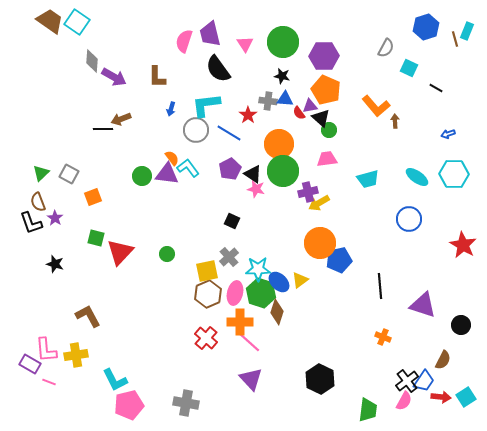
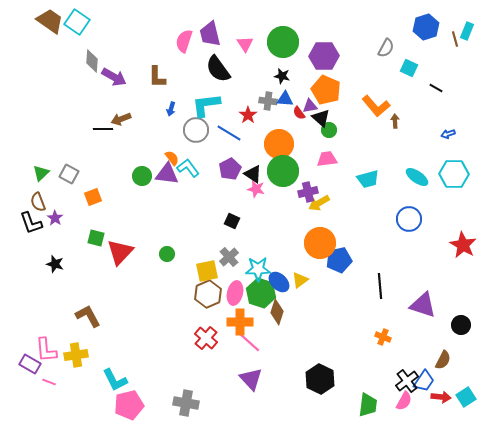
green trapezoid at (368, 410): moved 5 px up
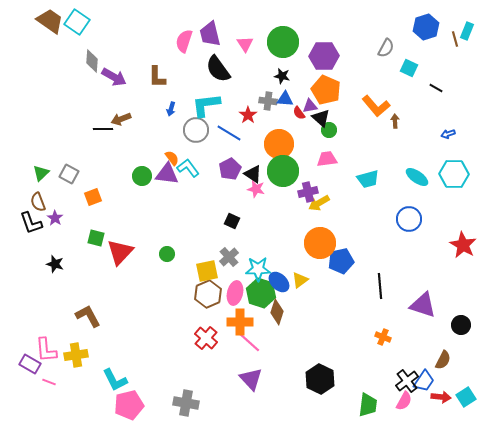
blue pentagon at (339, 260): moved 2 px right, 1 px down
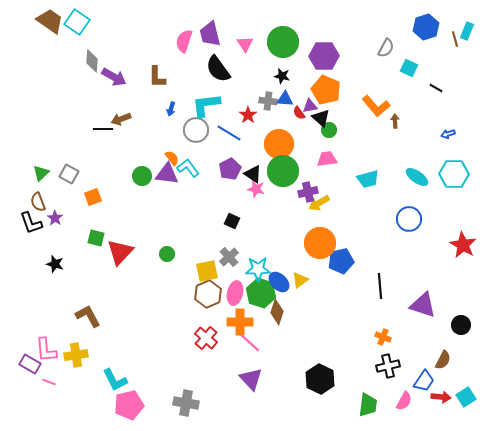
black cross at (407, 381): moved 19 px left, 15 px up; rotated 25 degrees clockwise
